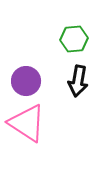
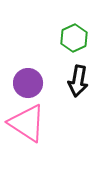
green hexagon: moved 1 px up; rotated 20 degrees counterclockwise
purple circle: moved 2 px right, 2 px down
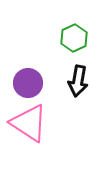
pink triangle: moved 2 px right
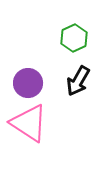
black arrow: rotated 20 degrees clockwise
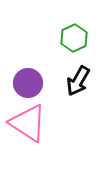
pink triangle: moved 1 px left
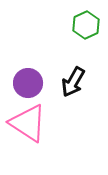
green hexagon: moved 12 px right, 13 px up
black arrow: moved 5 px left, 1 px down
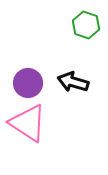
green hexagon: rotated 16 degrees counterclockwise
black arrow: rotated 76 degrees clockwise
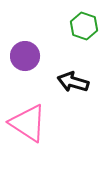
green hexagon: moved 2 px left, 1 px down
purple circle: moved 3 px left, 27 px up
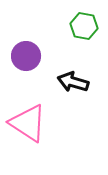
green hexagon: rotated 8 degrees counterclockwise
purple circle: moved 1 px right
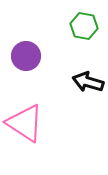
black arrow: moved 15 px right
pink triangle: moved 3 px left
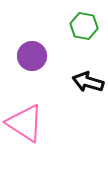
purple circle: moved 6 px right
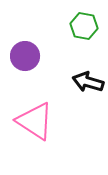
purple circle: moved 7 px left
pink triangle: moved 10 px right, 2 px up
